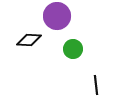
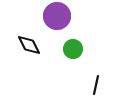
black diamond: moved 5 px down; rotated 60 degrees clockwise
black line: rotated 18 degrees clockwise
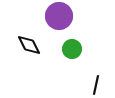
purple circle: moved 2 px right
green circle: moved 1 px left
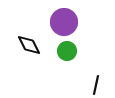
purple circle: moved 5 px right, 6 px down
green circle: moved 5 px left, 2 px down
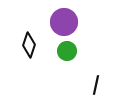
black diamond: rotated 45 degrees clockwise
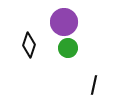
green circle: moved 1 px right, 3 px up
black line: moved 2 px left
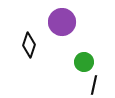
purple circle: moved 2 px left
green circle: moved 16 px right, 14 px down
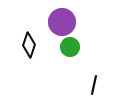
green circle: moved 14 px left, 15 px up
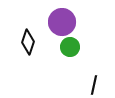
black diamond: moved 1 px left, 3 px up
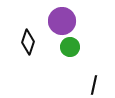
purple circle: moved 1 px up
